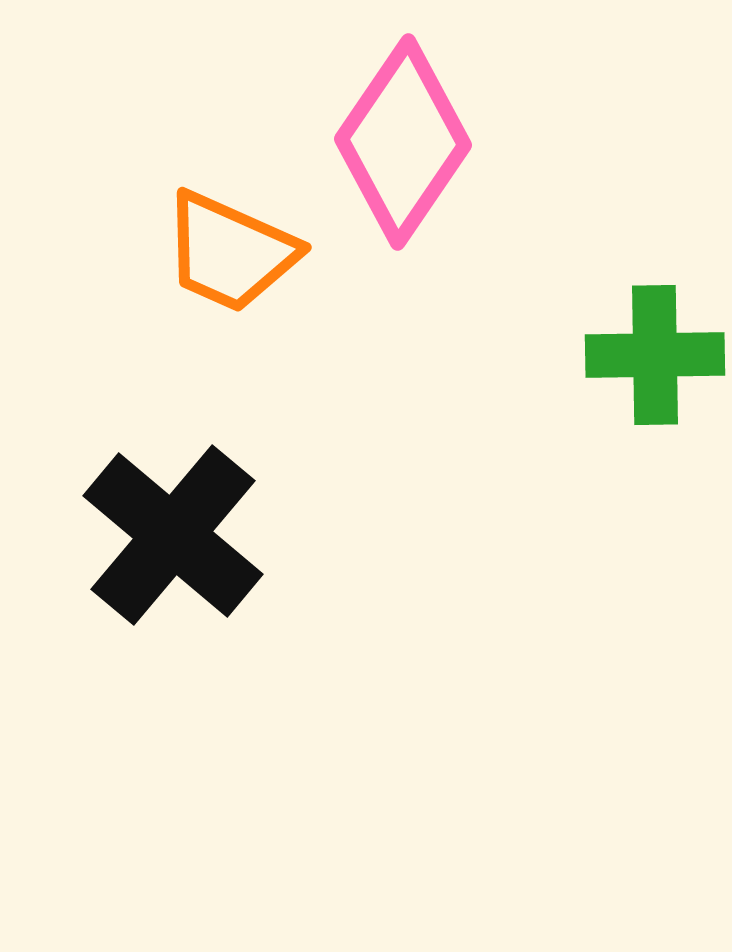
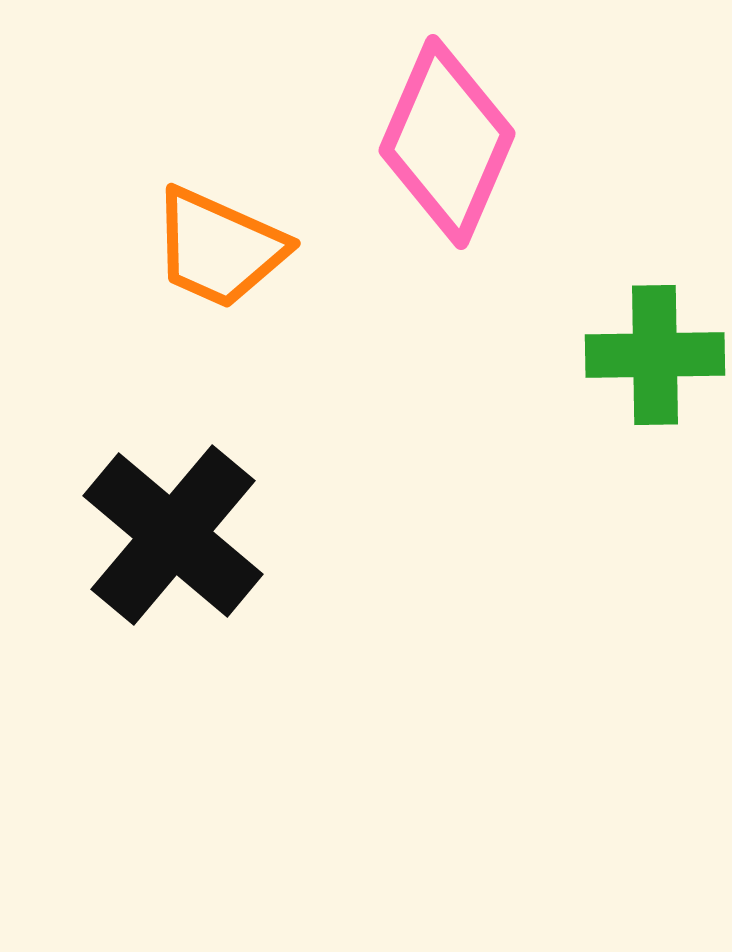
pink diamond: moved 44 px right; rotated 11 degrees counterclockwise
orange trapezoid: moved 11 px left, 4 px up
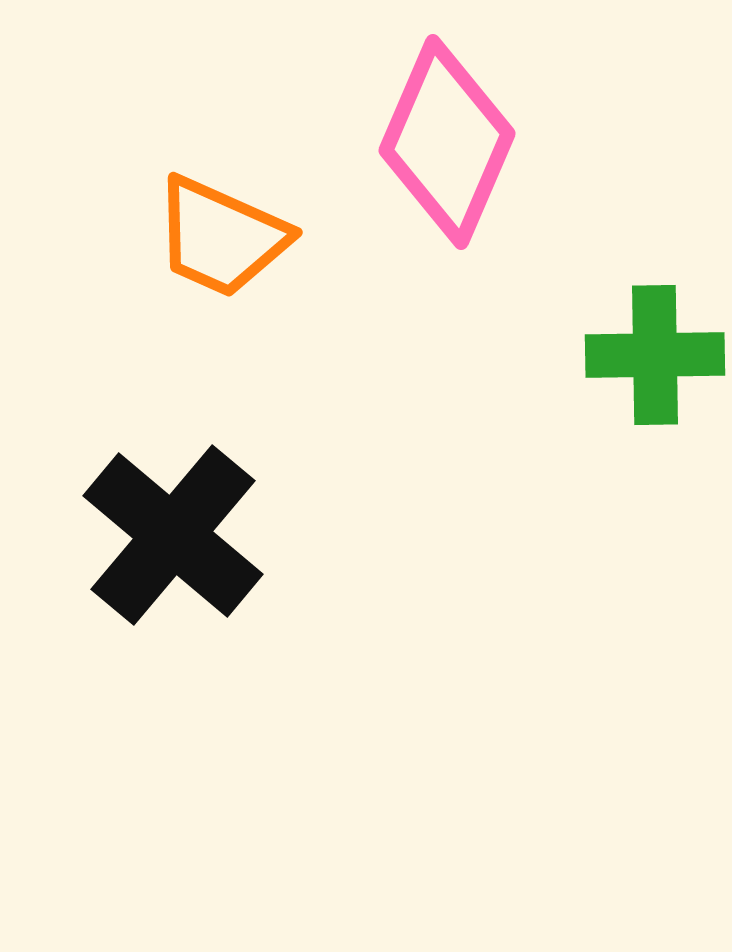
orange trapezoid: moved 2 px right, 11 px up
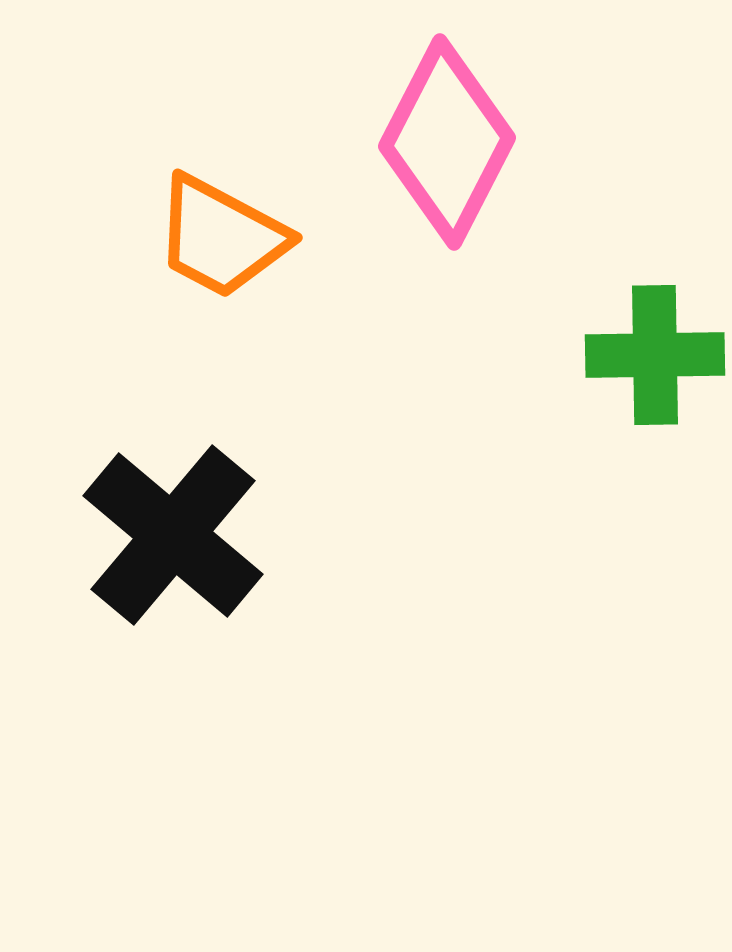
pink diamond: rotated 4 degrees clockwise
orange trapezoid: rotated 4 degrees clockwise
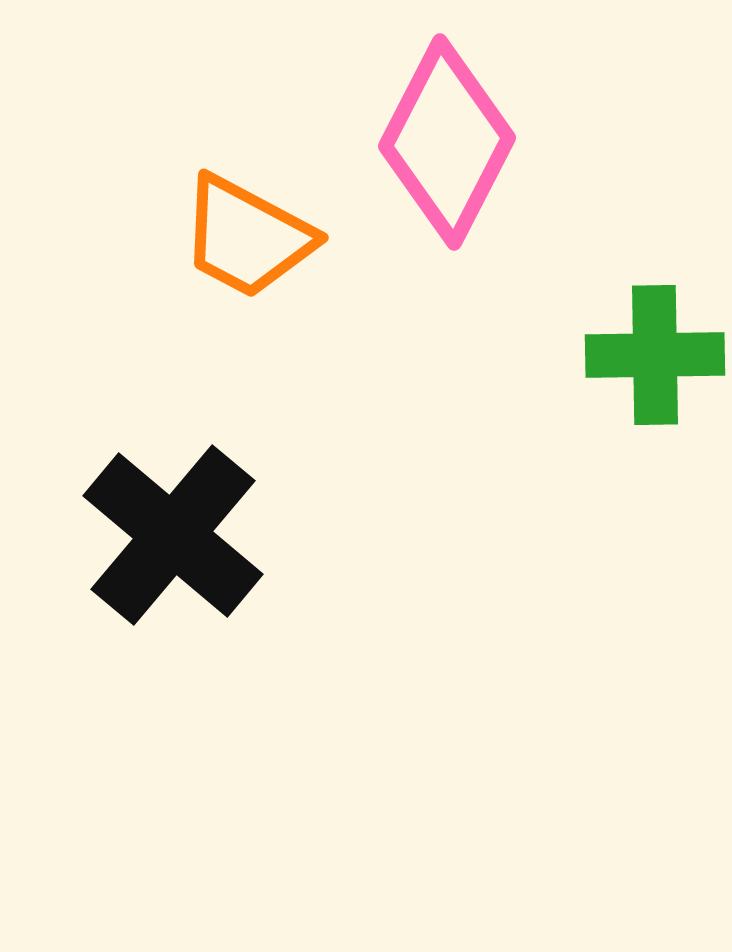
orange trapezoid: moved 26 px right
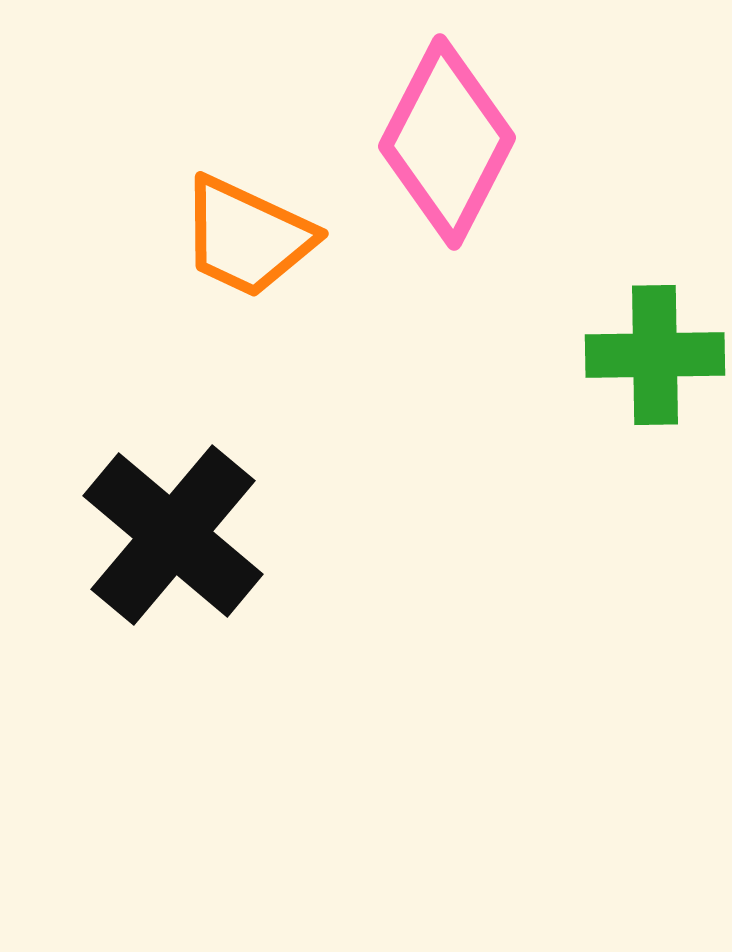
orange trapezoid: rotated 3 degrees counterclockwise
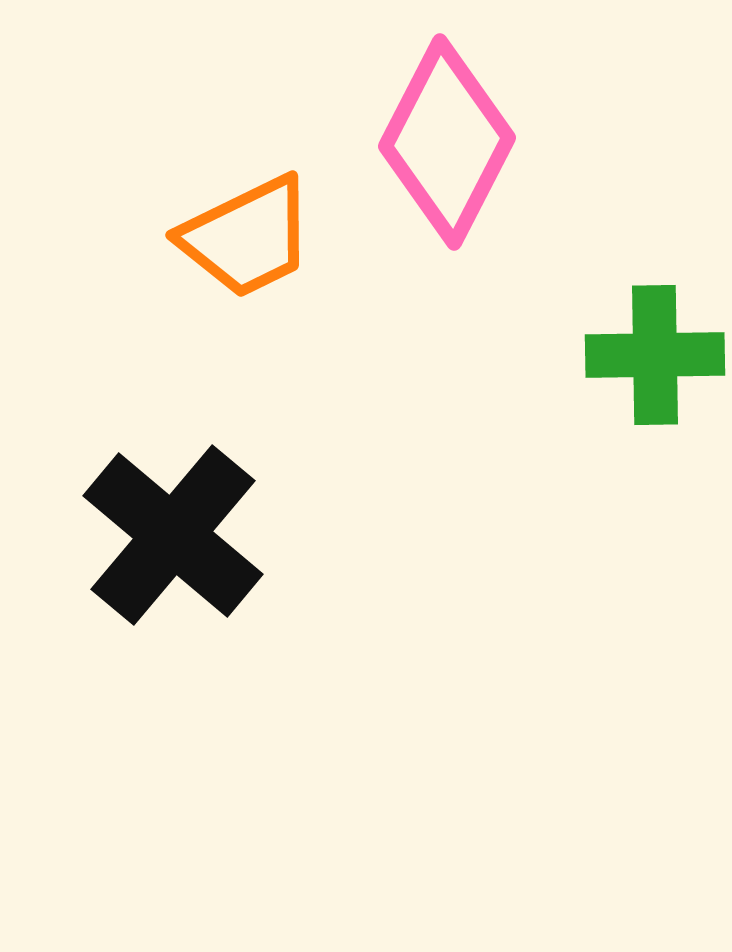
orange trapezoid: rotated 51 degrees counterclockwise
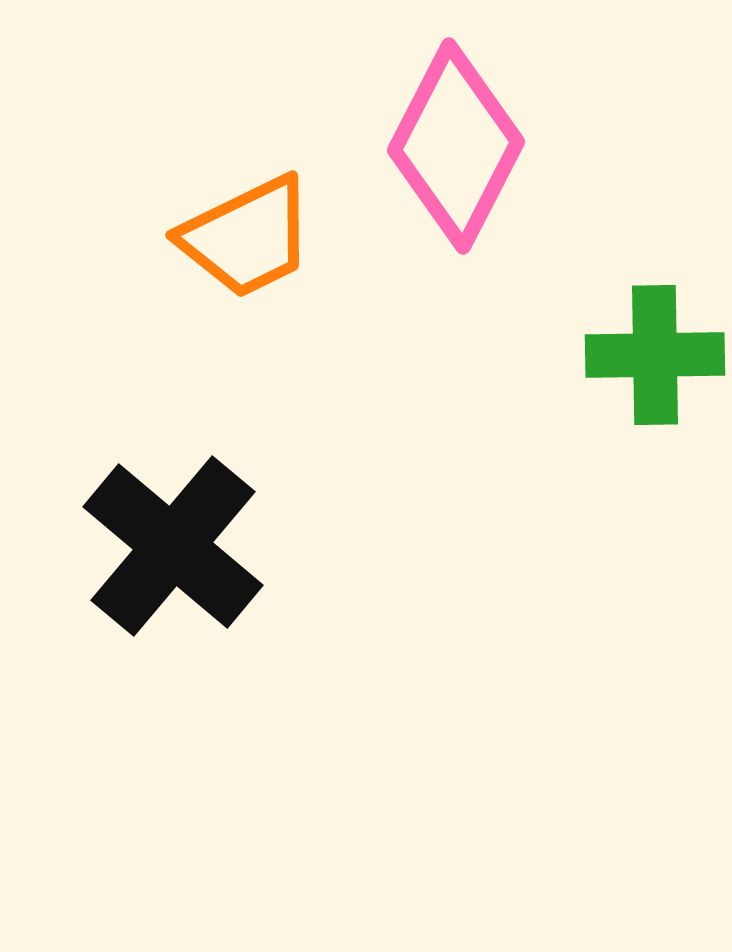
pink diamond: moved 9 px right, 4 px down
black cross: moved 11 px down
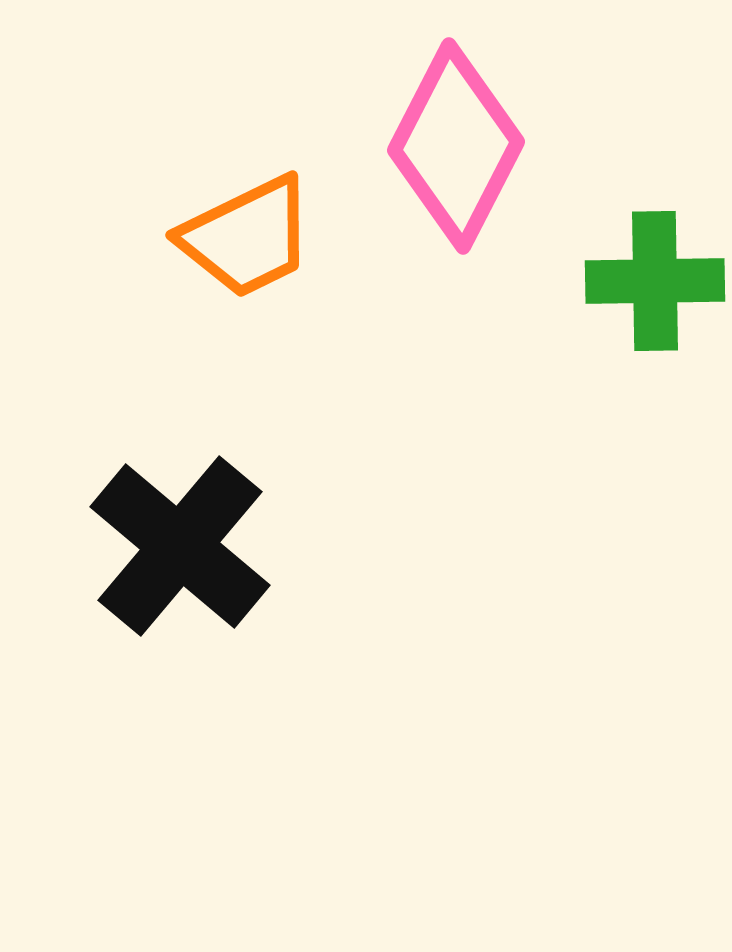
green cross: moved 74 px up
black cross: moved 7 px right
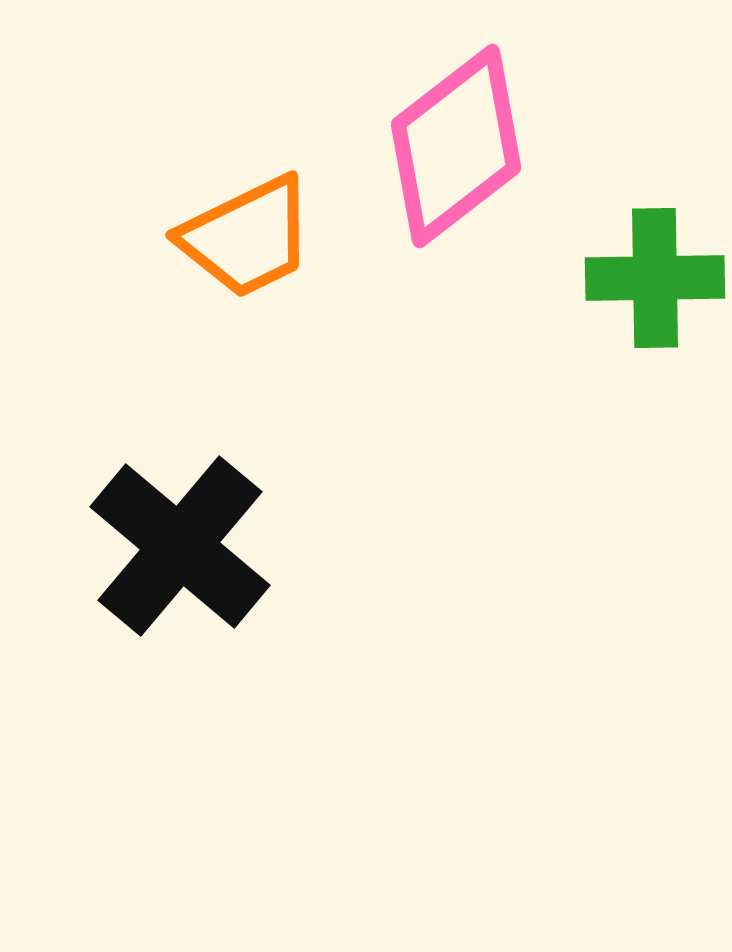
pink diamond: rotated 25 degrees clockwise
green cross: moved 3 px up
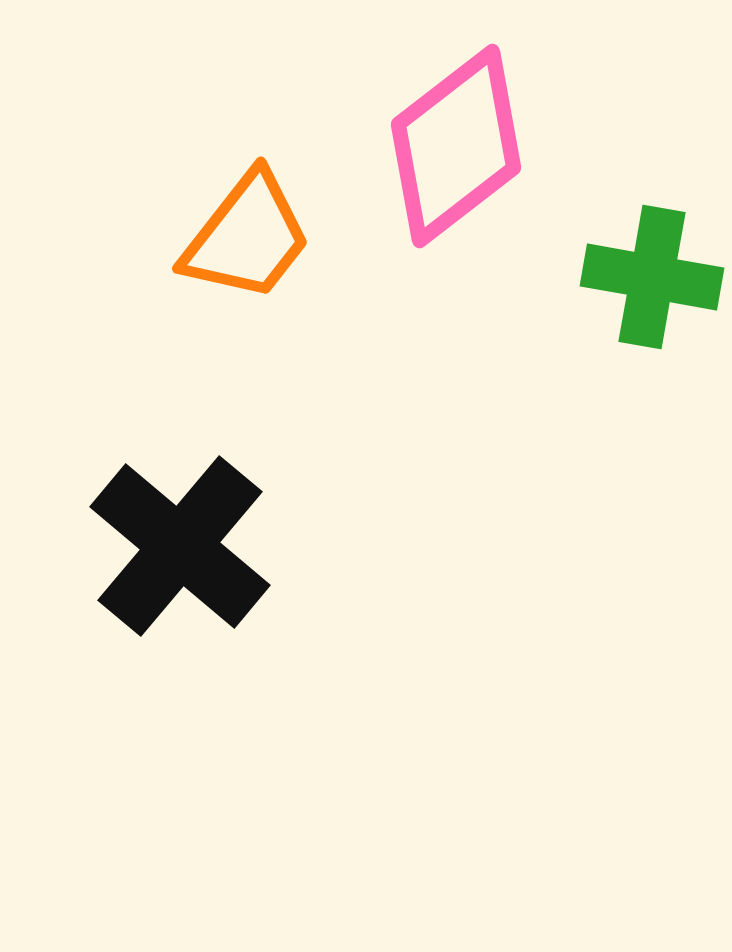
orange trapezoid: rotated 26 degrees counterclockwise
green cross: moved 3 px left, 1 px up; rotated 11 degrees clockwise
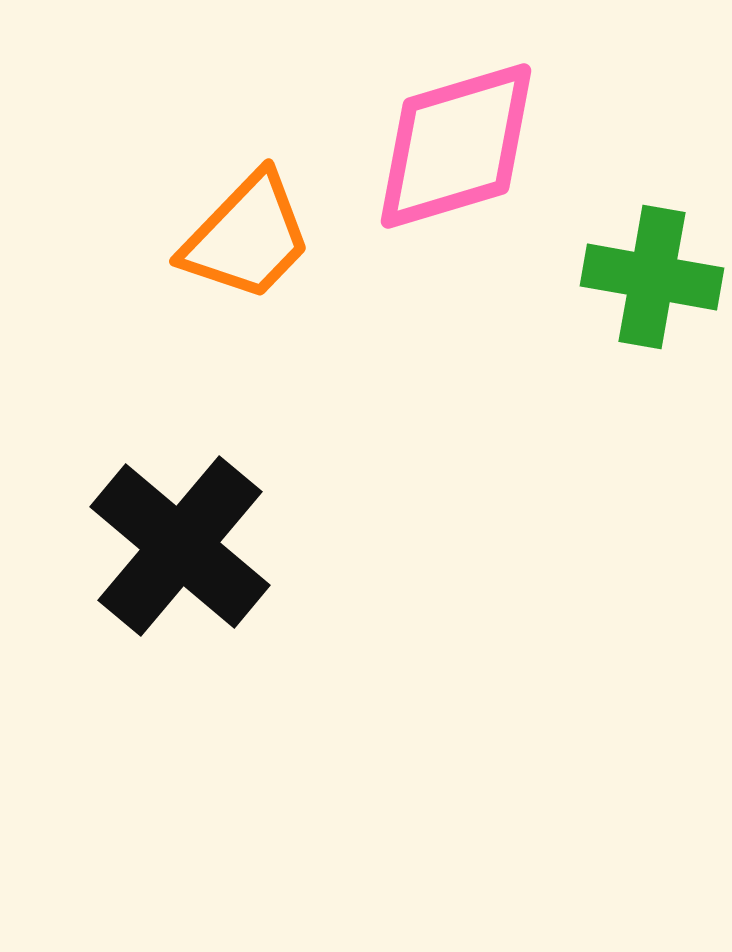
pink diamond: rotated 21 degrees clockwise
orange trapezoid: rotated 6 degrees clockwise
